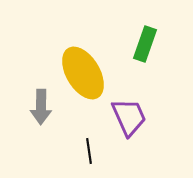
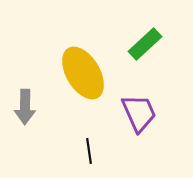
green rectangle: rotated 28 degrees clockwise
gray arrow: moved 16 px left
purple trapezoid: moved 10 px right, 4 px up
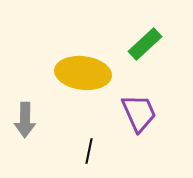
yellow ellipse: rotated 52 degrees counterclockwise
gray arrow: moved 13 px down
black line: rotated 20 degrees clockwise
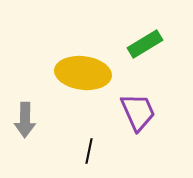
green rectangle: rotated 12 degrees clockwise
purple trapezoid: moved 1 px left, 1 px up
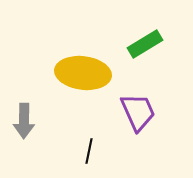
gray arrow: moved 1 px left, 1 px down
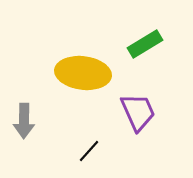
black line: rotated 30 degrees clockwise
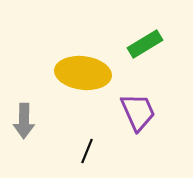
black line: moved 2 px left; rotated 20 degrees counterclockwise
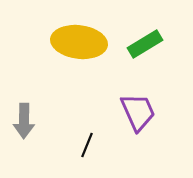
yellow ellipse: moved 4 px left, 31 px up
black line: moved 6 px up
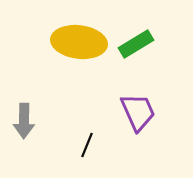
green rectangle: moved 9 px left
